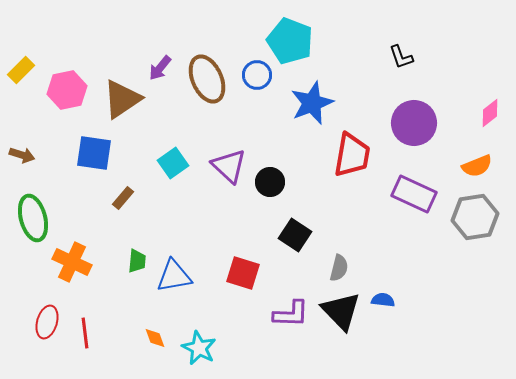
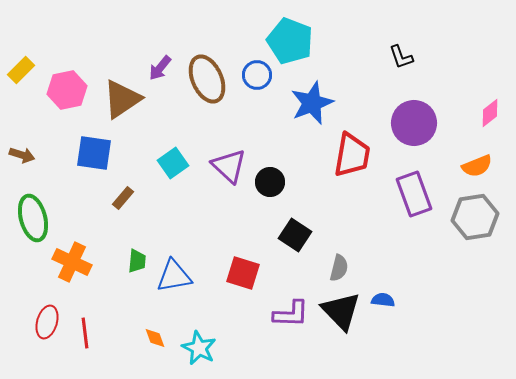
purple rectangle: rotated 45 degrees clockwise
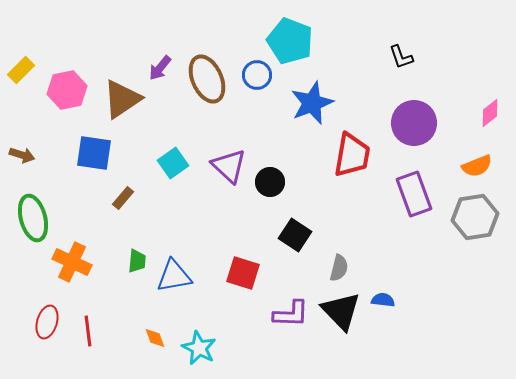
red line: moved 3 px right, 2 px up
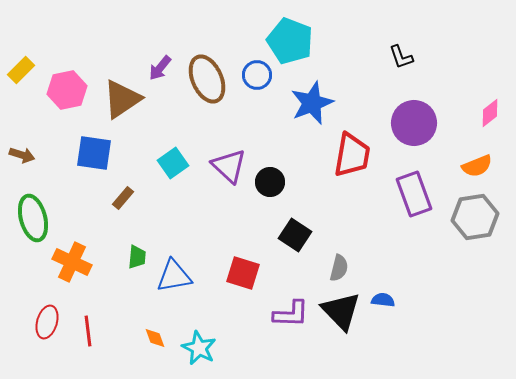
green trapezoid: moved 4 px up
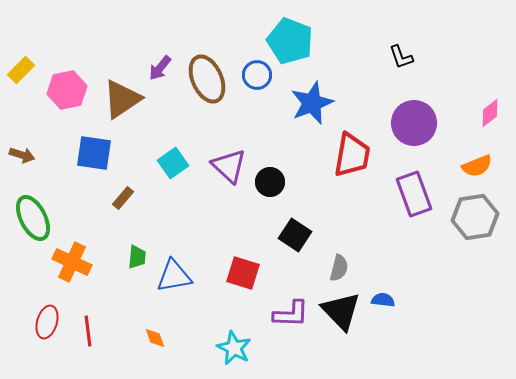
green ellipse: rotated 12 degrees counterclockwise
cyan star: moved 35 px right
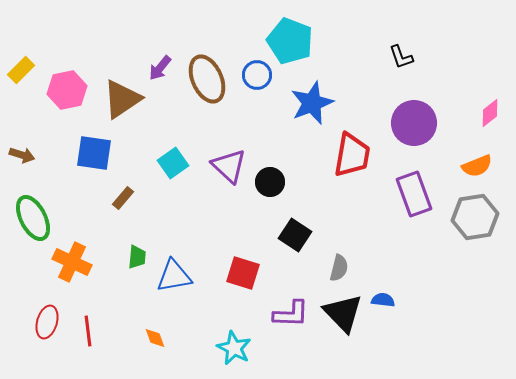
black triangle: moved 2 px right, 2 px down
